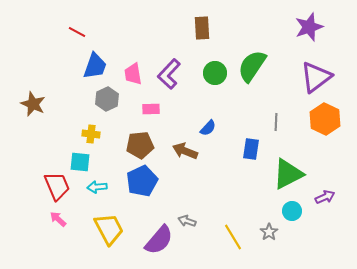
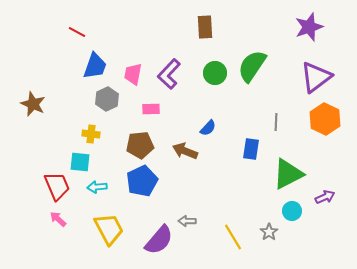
brown rectangle: moved 3 px right, 1 px up
pink trapezoid: rotated 20 degrees clockwise
gray arrow: rotated 18 degrees counterclockwise
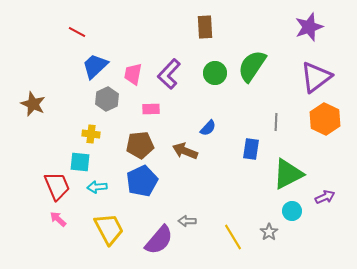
blue trapezoid: rotated 152 degrees counterclockwise
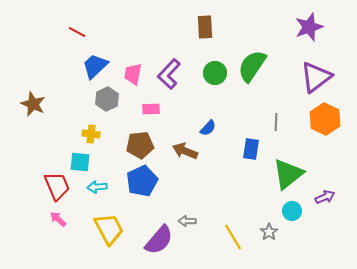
green triangle: rotated 12 degrees counterclockwise
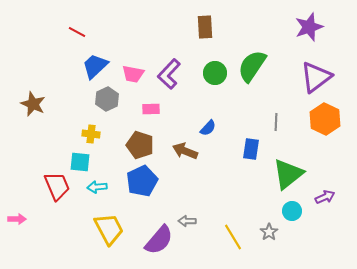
pink trapezoid: rotated 90 degrees counterclockwise
brown pentagon: rotated 24 degrees clockwise
pink arrow: moved 41 px left; rotated 138 degrees clockwise
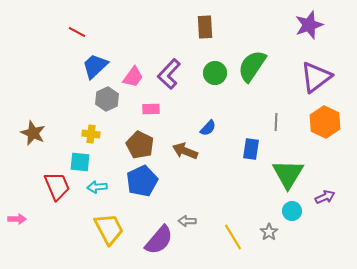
purple star: moved 2 px up
pink trapezoid: moved 3 px down; rotated 65 degrees counterclockwise
brown star: moved 29 px down
orange hexagon: moved 3 px down
brown pentagon: rotated 8 degrees clockwise
green triangle: rotated 20 degrees counterclockwise
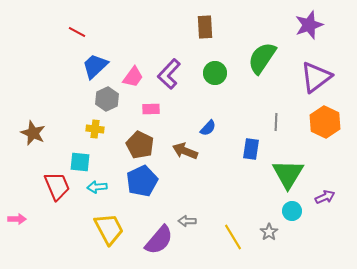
green semicircle: moved 10 px right, 8 px up
yellow cross: moved 4 px right, 5 px up
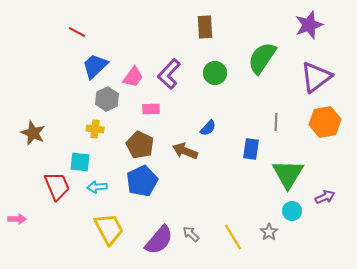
orange hexagon: rotated 24 degrees clockwise
gray arrow: moved 4 px right, 13 px down; rotated 42 degrees clockwise
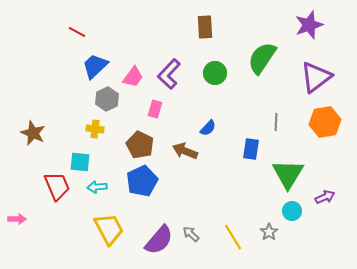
pink rectangle: moved 4 px right; rotated 72 degrees counterclockwise
